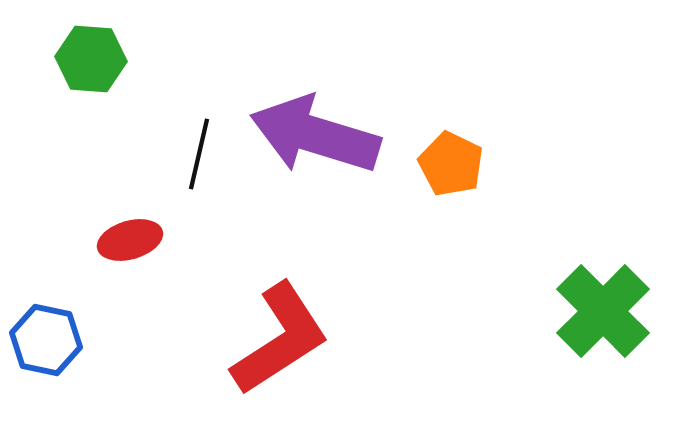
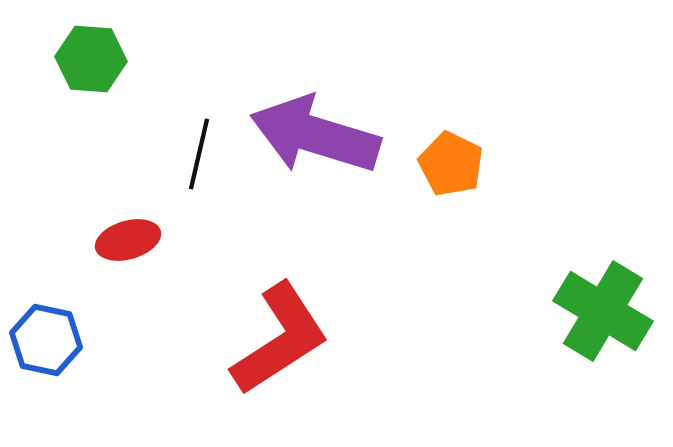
red ellipse: moved 2 px left
green cross: rotated 14 degrees counterclockwise
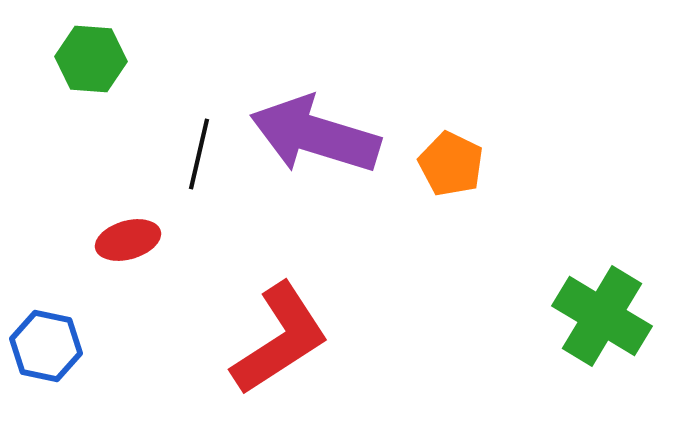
green cross: moved 1 px left, 5 px down
blue hexagon: moved 6 px down
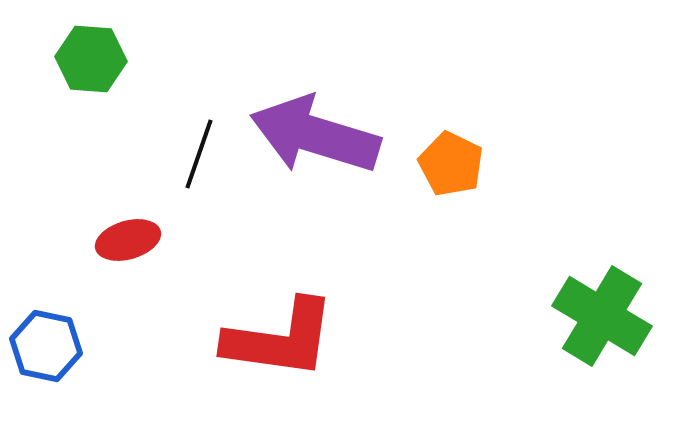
black line: rotated 6 degrees clockwise
red L-shape: rotated 41 degrees clockwise
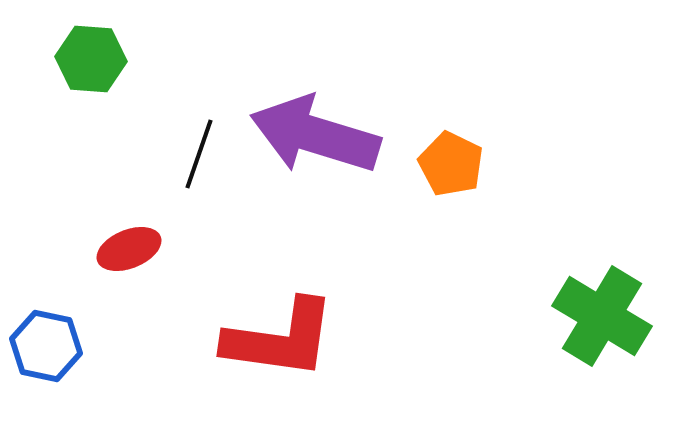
red ellipse: moved 1 px right, 9 px down; rotated 6 degrees counterclockwise
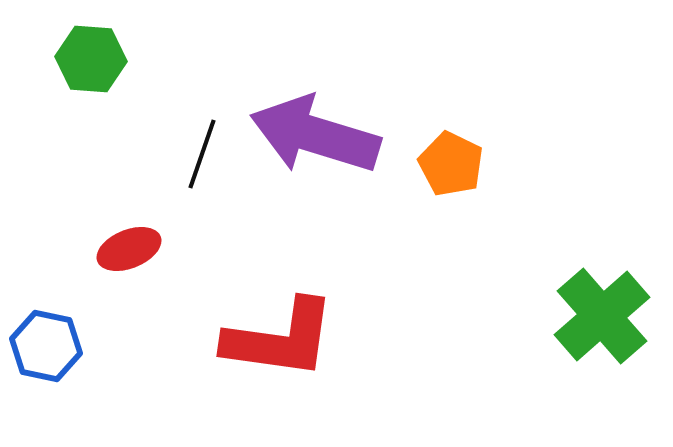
black line: moved 3 px right
green cross: rotated 18 degrees clockwise
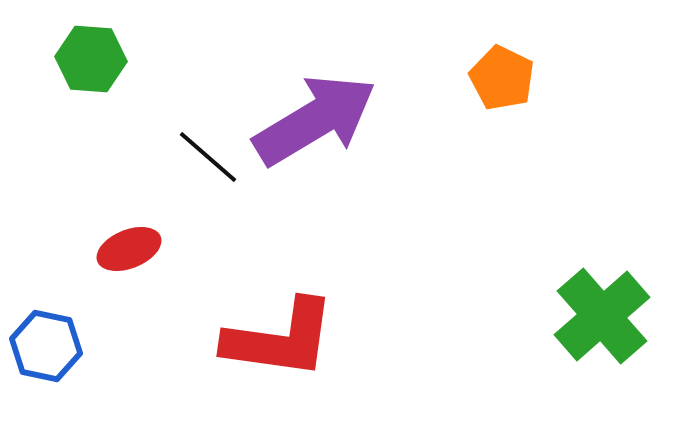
purple arrow: moved 15 px up; rotated 132 degrees clockwise
black line: moved 6 px right, 3 px down; rotated 68 degrees counterclockwise
orange pentagon: moved 51 px right, 86 px up
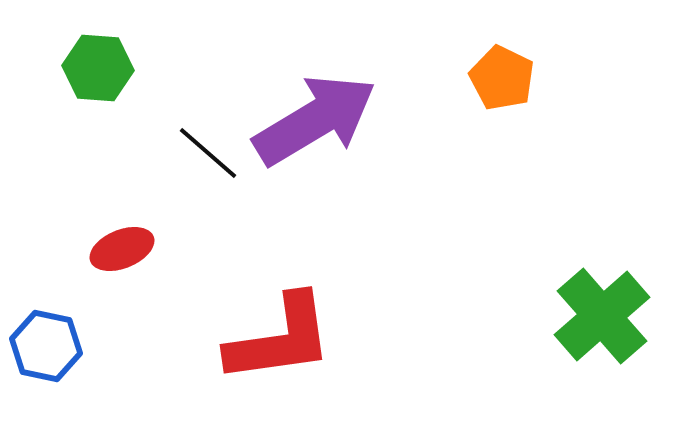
green hexagon: moved 7 px right, 9 px down
black line: moved 4 px up
red ellipse: moved 7 px left
red L-shape: rotated 16 degrees counterclockwise
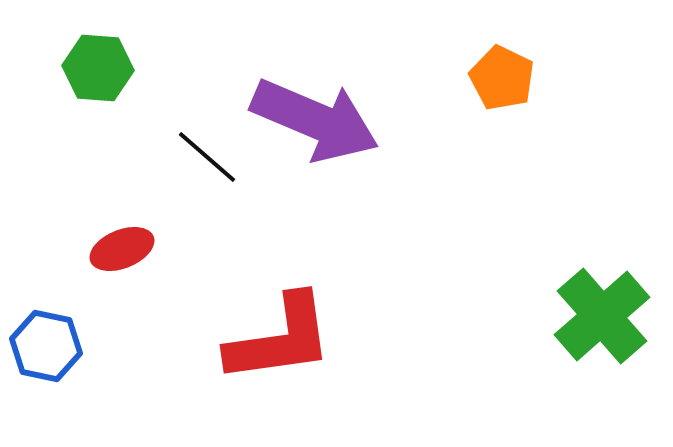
purple arrow: rotated 54 degrees clockwise
black line: moved 1 px left, 4 px down
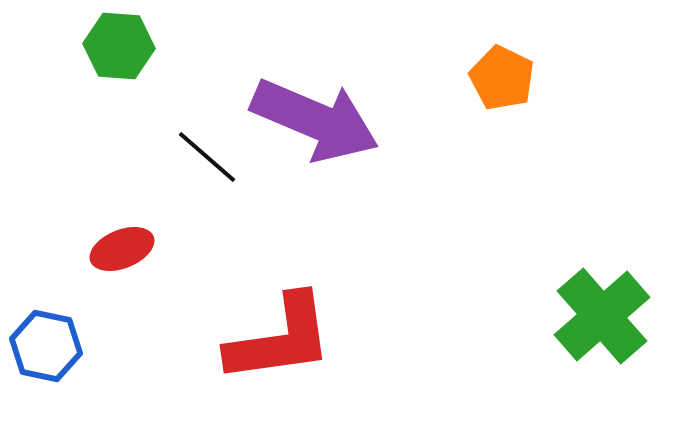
green hexagon: moved 21 px right, 22 px up
